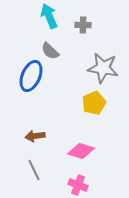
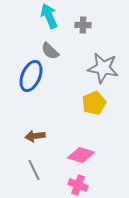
pink diamond: moved 4 px down
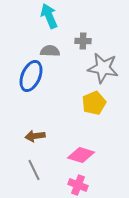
gray cross: moved 16 px down
gray semicircle: rotated 138 degrees clockwise
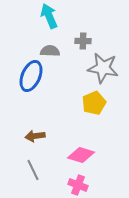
gray line: moved 1 px left
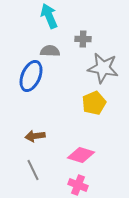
gray cross: moved 2 px up
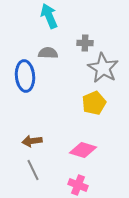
gray cross: moved 2 px right, 4 px down
gray semicircle: moved 2 px left, 2 px down
gray star: rotated 20 degrees clockwise
blue ellipse: moved 6 px left; rotated 28 degrees counterclockwise
brown arrow: moved 3 px left, 5 px down
pink diamond: moved 2 px right, 5 px up
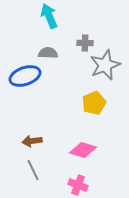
gray star: moved 2 px right, 3 px up; rotated 20 degrees clockwise
blue ellipse: rotated 76 degrees clockwise
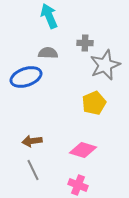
blue ellipse: moved 1 px right, 1 px down
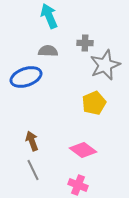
gray semicircle: moved 2 px up
brown arrow: rotated 78 degrees clockwise
pink diamond: rotated 20 degrees clockwise
